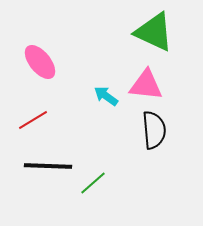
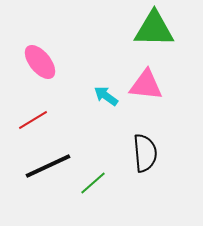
green triangle: moved 3 px up; rotated 24 degrees counterclockwise
black semicircle: moved 9 px left, 23 px down
black line: rotated 27 degrees counterclockwise
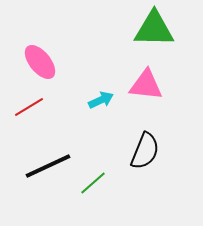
cyan arrow: moved 5 px left, 4 px down; rotated 120 degrees clockwise
red line: moved 4 px left, 13 px up
black semicircle: moved 2 px up; rotated 27 degrees clockwise
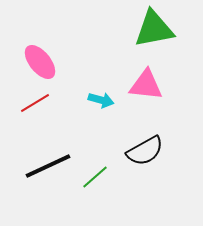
green triangle: rotated 12 degrees counterclockwise
cyan arrow: rotated 40 degrees clockwise
red line: moved 6 px right, 4 px up
black semicircle: rotated 39 degrees clockwise
green line: moved 2 px right, 6 px up
